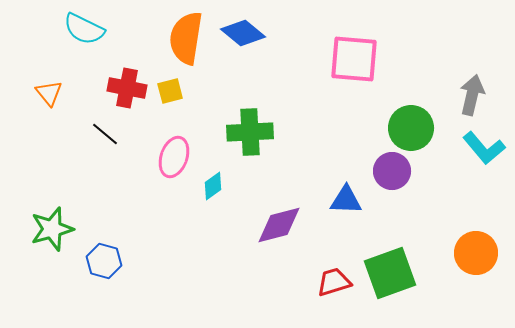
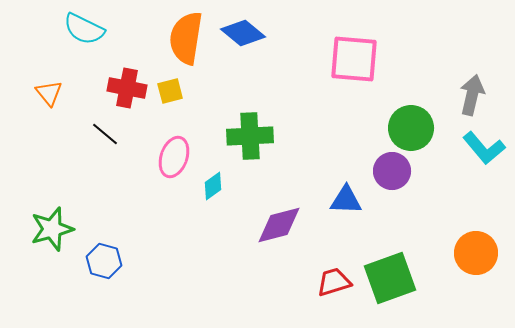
green cross: moved 4 px down
green square: moved 5 px down
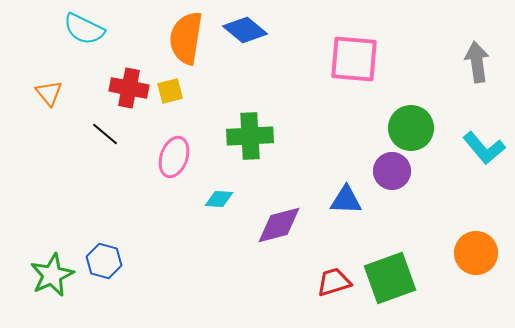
blue diamond: moved 2 px right, 3 px up
red cross: moved 2 px right
gray arrow: moved 5 px right, 33 px up; rotated 21 degrees counterclockwise
cyan diamond: moved 6 px right, 13 px down; rotated 40 degrees clockwise
green star: moved 46 px down; rotated 9 degrees counterclockwise
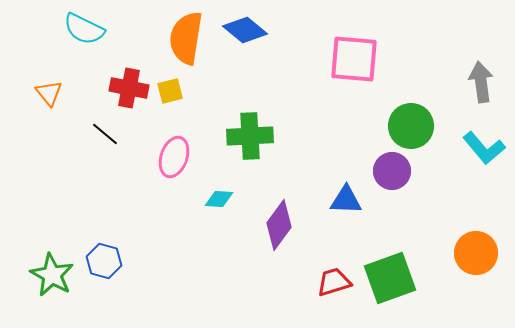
gray arrow: moved 4 px right, 20 px down
green circle: moved 2 px up
purple diamond: rotated 39 degrees counterclockwise
green star: rotated 18 degrees counterclockwise
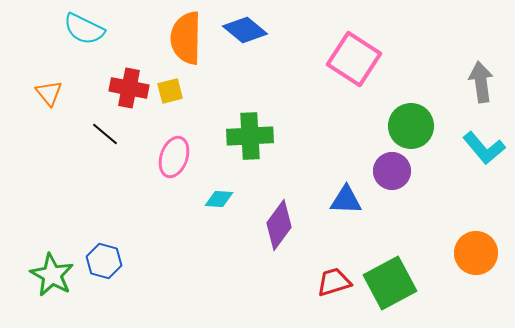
orange semicircle: rotated 8 degrees counterclockwise
pink square: rotated 28 degrees clockwise
green square: moved 5 px down; rotated 8 degrees counterclockwise
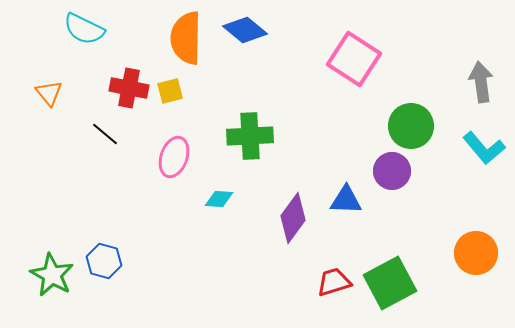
purple diamond: moved 14 px right, 7 px up
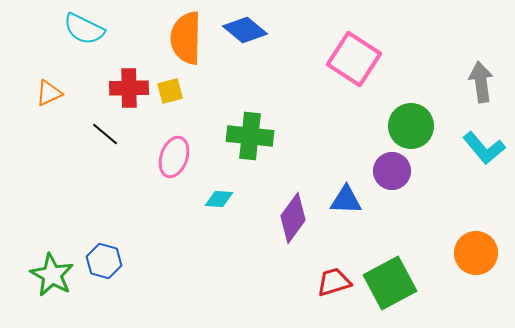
red cross: rotated 12 degrees counterclockwise
orange triangle: rotated 44 degrees clockwise
green cross: rotated 9 degrees clockwise
